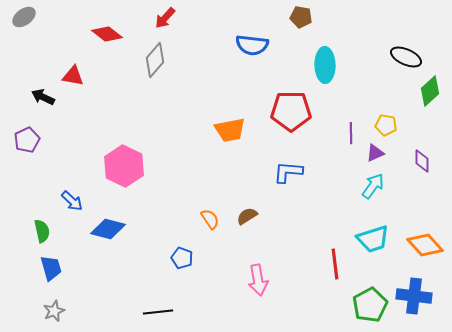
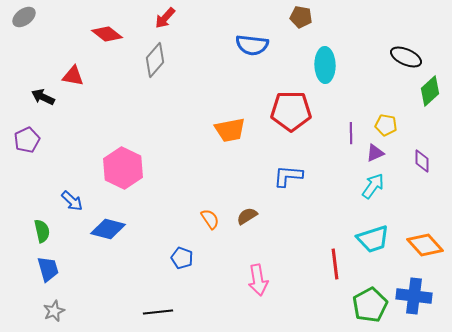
pink hexagon: moved 1 px left, 2 px down
blue L-shape: moved 4 px down
blue trapezoid: moved 3 px left, 1 px down
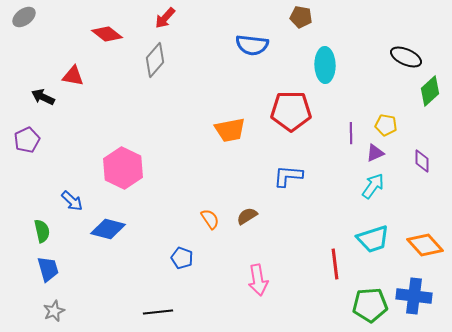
green pentagon: rotated 24 degrees clockwise
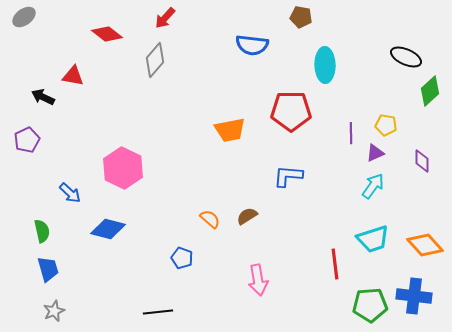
blue arrow: moved 2 px left, 8 px up
orange semicircle: rotated 15 degrees counterclockwise
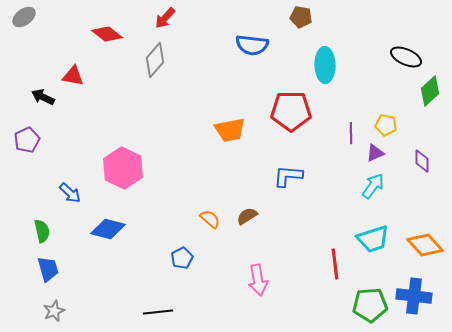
blue pentagon: rotated 25 degrees clockwise
